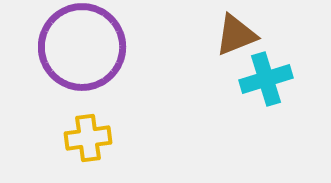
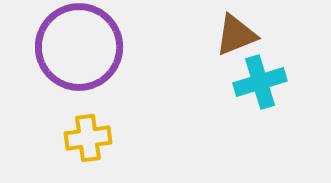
purple circle: moved 3 px left
cyan cross: moved 6 px left, 3 px down
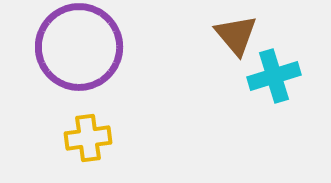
brown triangle: rotated 48 degrees counterclockwise
cyan cross: moved 14 px right, 6 px up
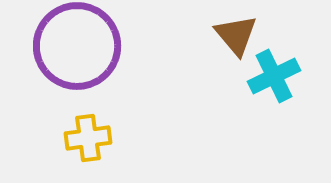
purple circle: moved 2 px left, 1 px up
cyan cross: rotated 9 degrees counterclockwise
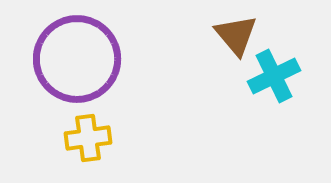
purple circle: moved 13 px down
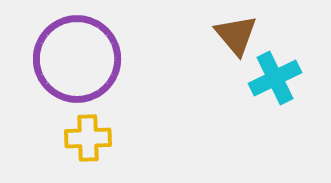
cyan cross: moved 1 px right, 2 px down
yellow cross: rotated 6 degrees clockwise
